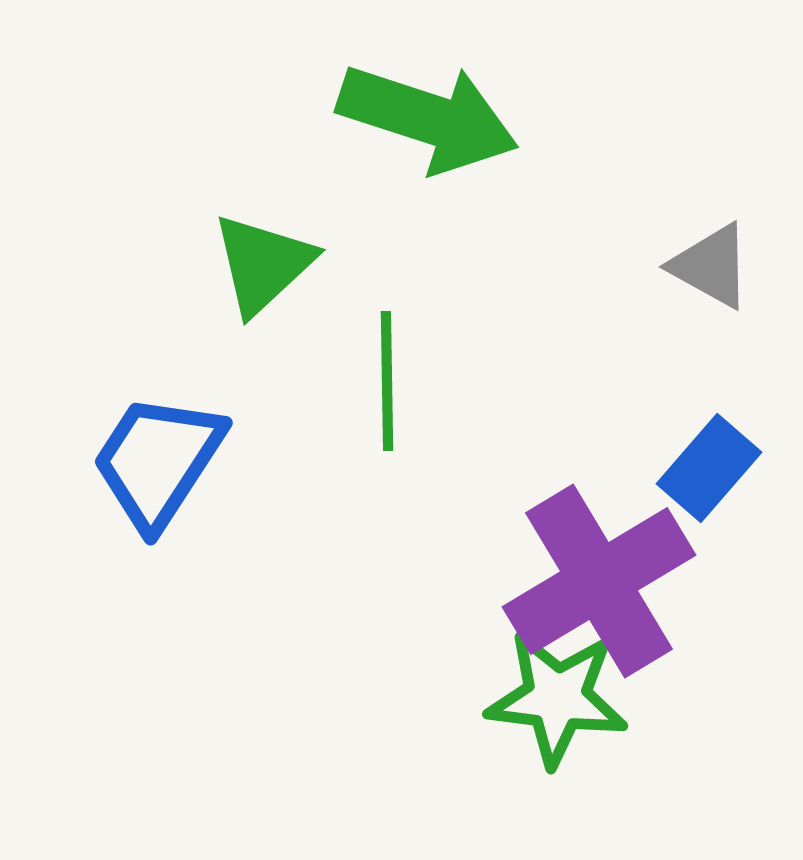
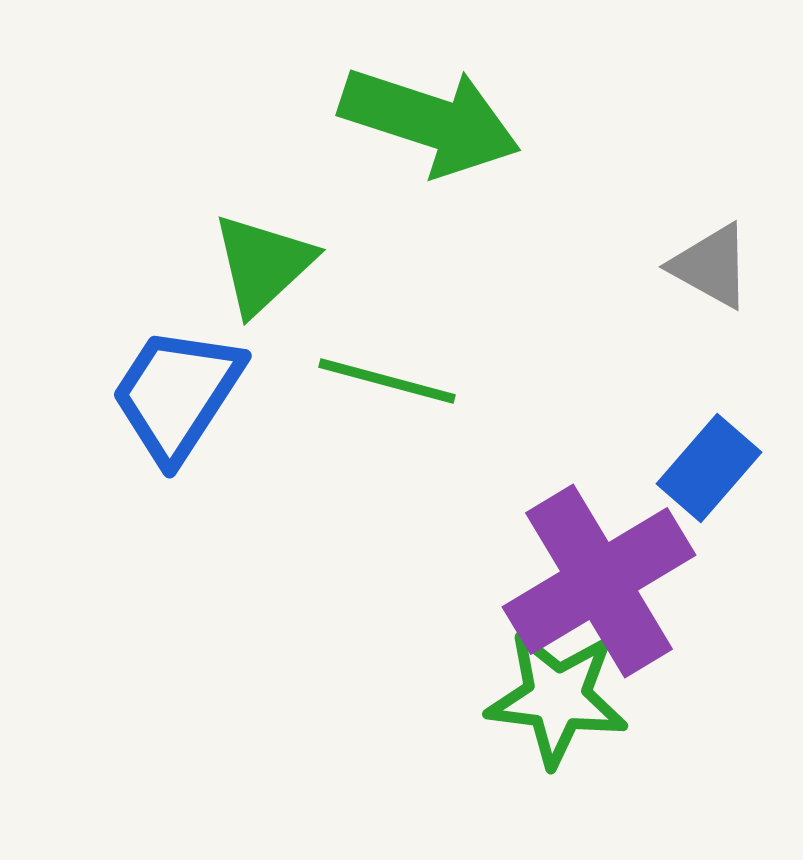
green arrow: moved 2 px right, 3 px down
green line: rotated 74 degrees counterclockwise
blue trapezoid: moved 19 px right, 67 px up
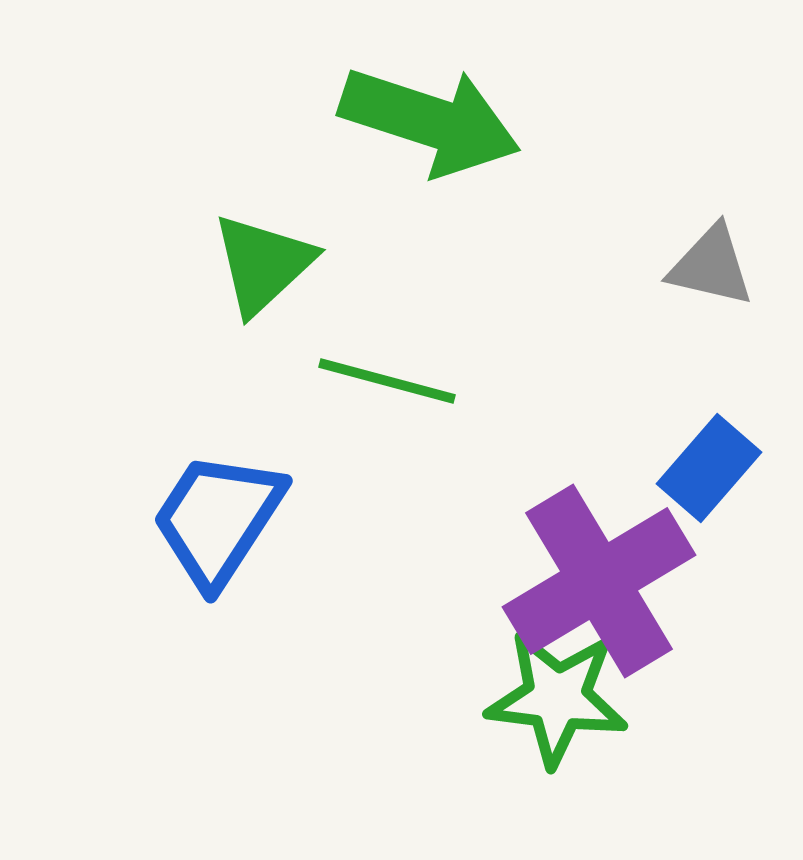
gray triangle: rotated 16 degrees counterclockwise
blue trapezoid: moved 41 px right, 125 px down
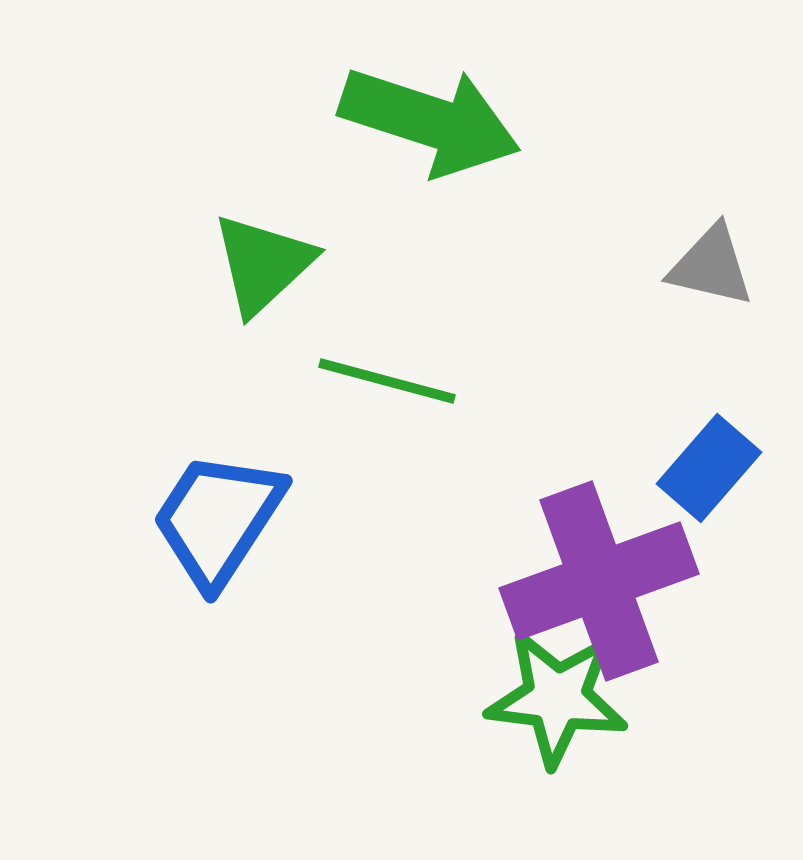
purple cross: rotated 11 degrees clockwise
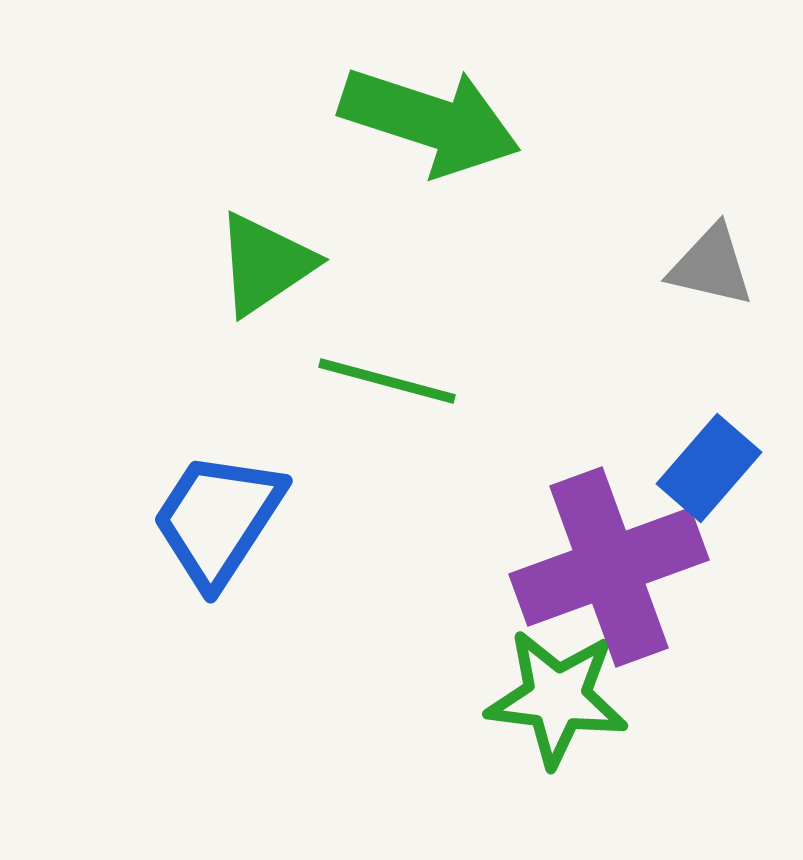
green triangle: moved 2 px right; rotated 9 degrees clockwise
purple cross: moved 10 px right, 14 px up
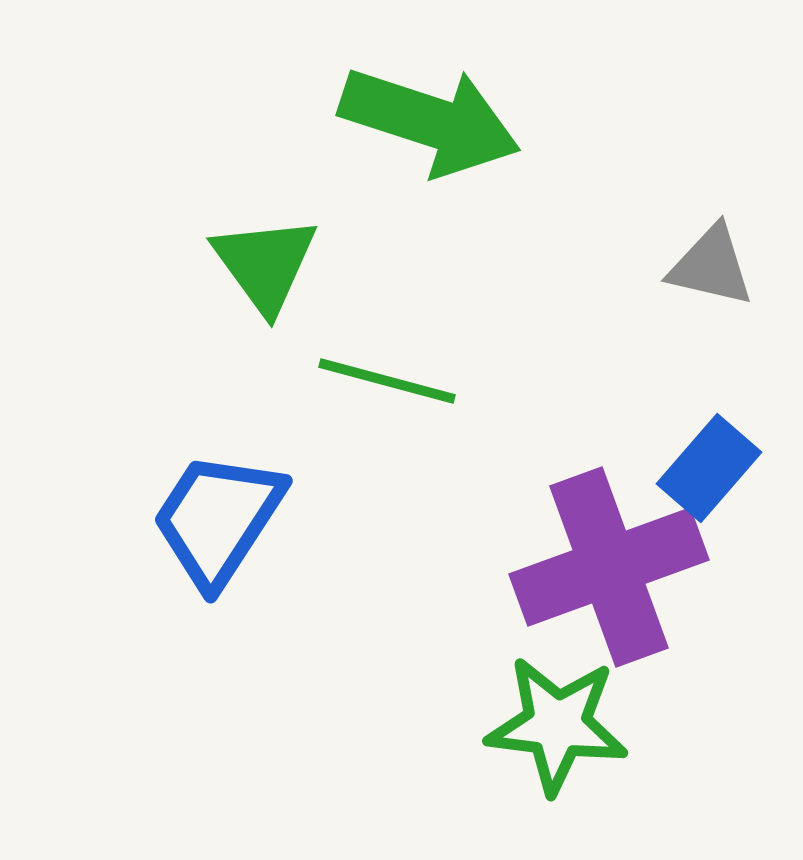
green triangle: rotated 32 degrees counterclockwise
green star: moved 27 px down
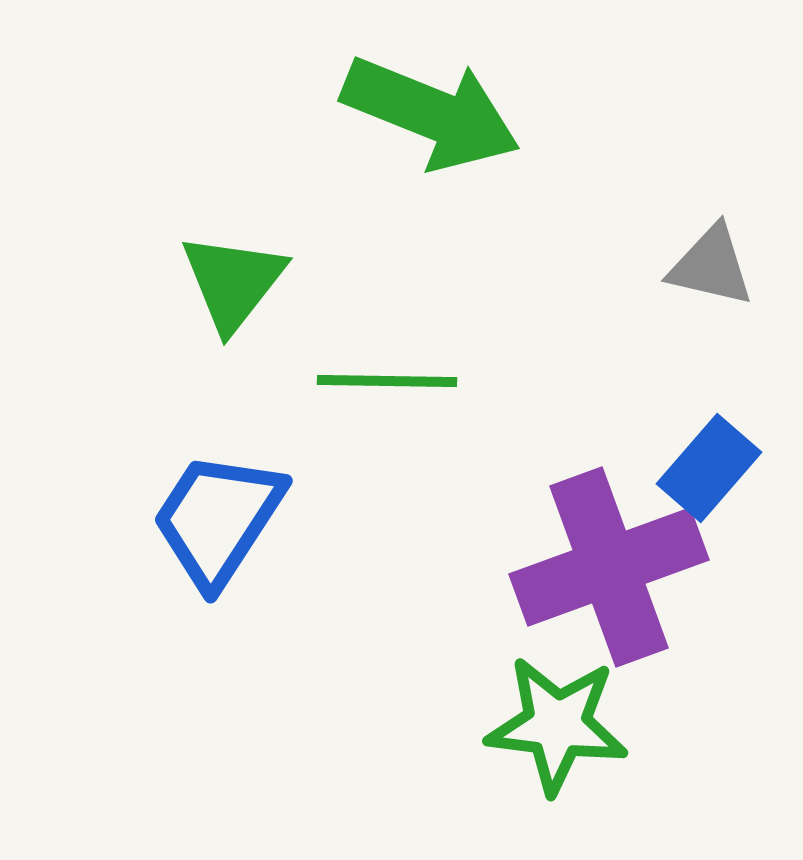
green arrow: moved 1 px right, 8 px up; rotated 4 degrees clockwise
green triangle: moved 32 px left, 18 px down; rotated 14 degrees clockwise
green line: rotated 14 degrees counterclockwise
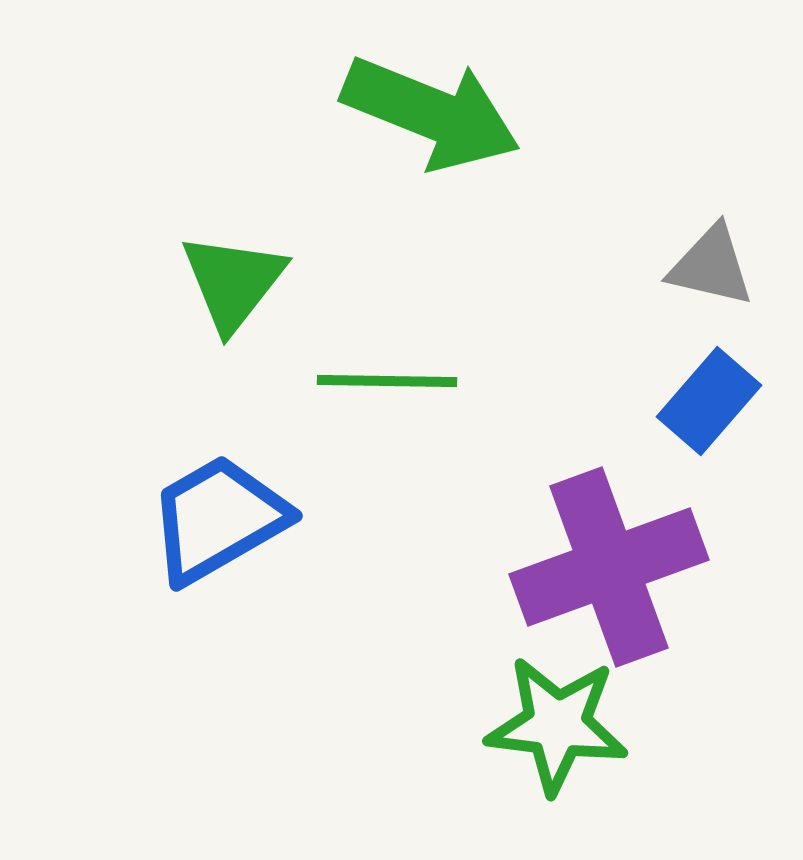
blue rectangle: moved 67 px up
blue trapezoid: rotated 27 degrees clockwise
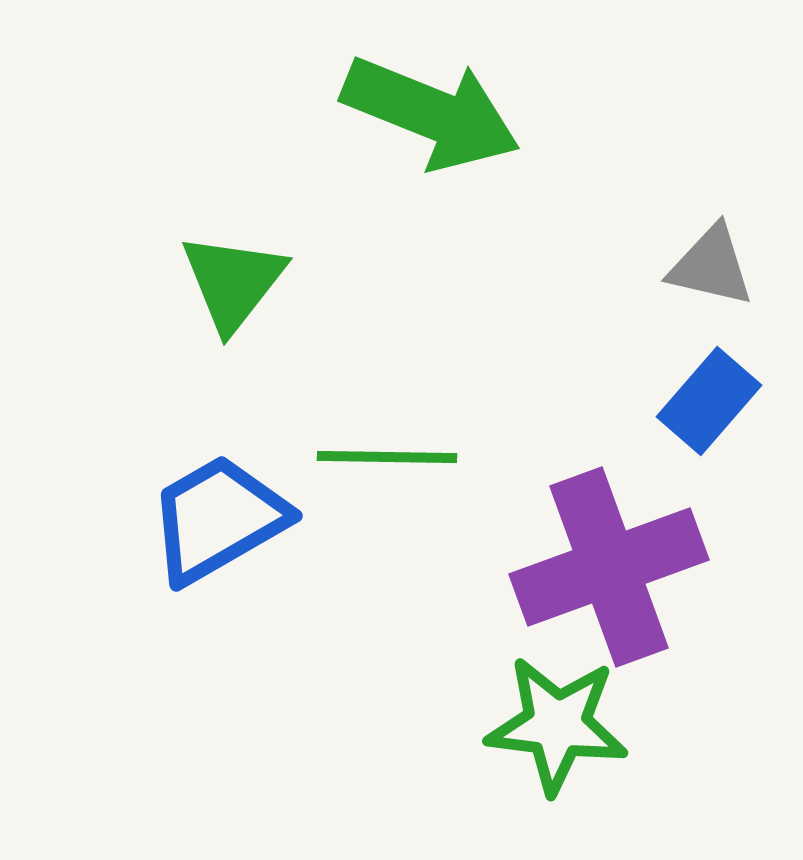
green line: moved 76 px down
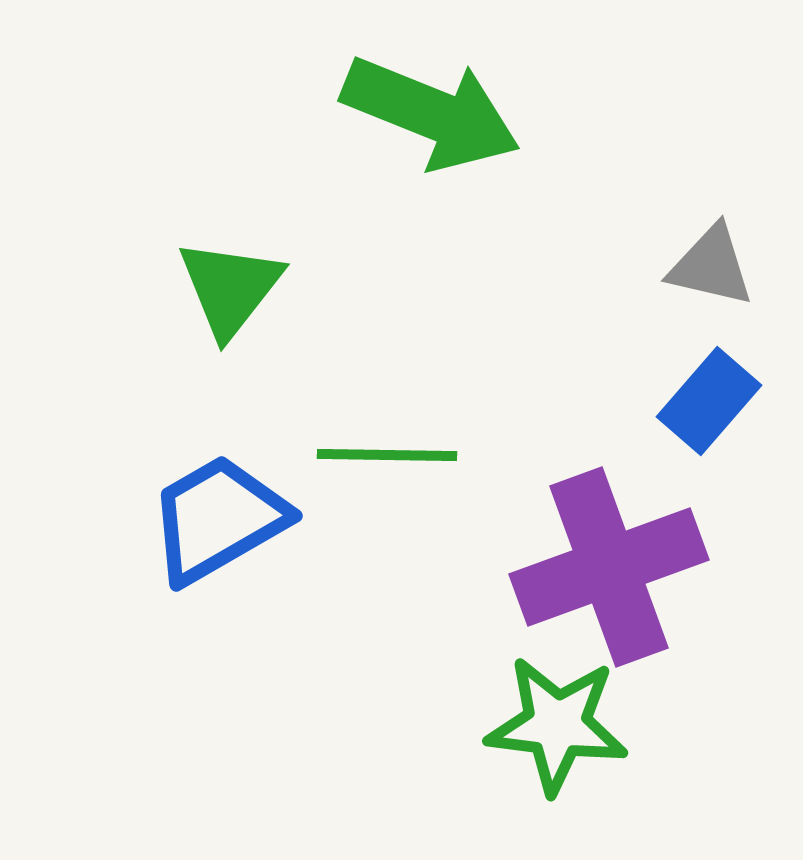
green triangle: moved 3 px left, 6 px down
green line: moved 2 px up
